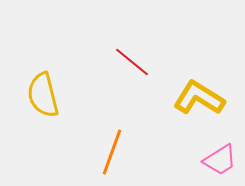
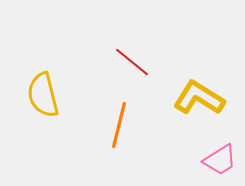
orange line: moved 7 px right, 27 px up; rotated 6 degrees counterclockwise
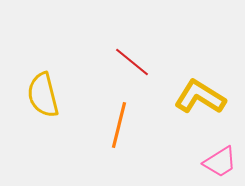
yellow L-shape: moved 1 px right, 1 px up
pink trapezoid: moved 2 px down
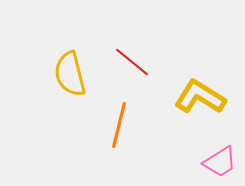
yellow semicircle: moved 27 px right, 21 px up
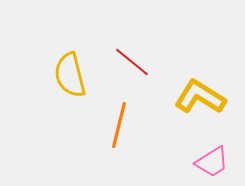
yellow semicircle: moved 1 px down
pink trapezoid: moved 8 px left
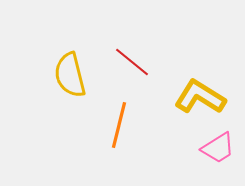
pink trapezoid: moved 6 px right, 14 px up
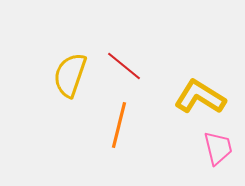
red line: moved 8 px left, 4 px down
yellow semicircle: rotated 33 degrees clockwise
pink trapezoid: rotated 72 degrees counterclockwise
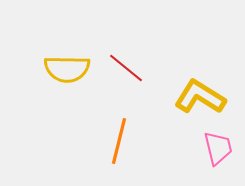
red line: moved 2 px right, 2 px down
yellow semicircle: moved 3 px left, 6 px up; rotated 108 degrees counterclockwise
orange line: moved 16 px down
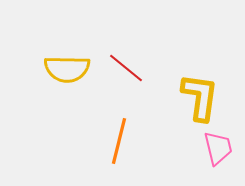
yellow L-shape: rotated 66 degrees clockwise
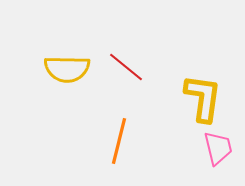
red line: moved 1 px up
yellow L-shape: moved 3 px right, 1 px down
